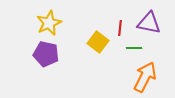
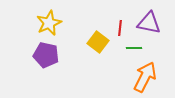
purple pentagon: moved 1 px down
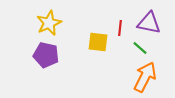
yellow square: rotated 30 degrees counterclockwise
green line: moved 6 px right; rotated 42 degrees clockwise
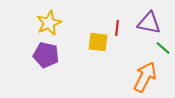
red line: moved 3 px left
green line: moved 23 px right
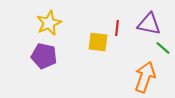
purple triangle: moved 1 px down
purple pentagon: moved 2 px left, 1 px down
orange arrow: rotated 8 degrees counterclockwise
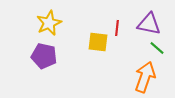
green line: moved 6 px left
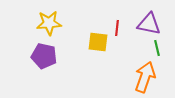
yellow star: rotated 20 degrees clockwise
green line: rotated 35 degrees clockwise
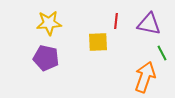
red line: moved 1 px left, 7 px up
yellow square: rotated 10 degrees counterclockwise
green line: moved 5 px right, 5 px down; rotated 14 degrees counterclockwise
purple pentagon: moved 2 px right, 2 px down
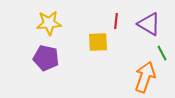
purple triangle: rotated 20 degrees clockwise
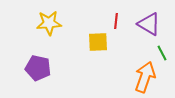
purple pentagon: moved 8 px left, 10 px down
